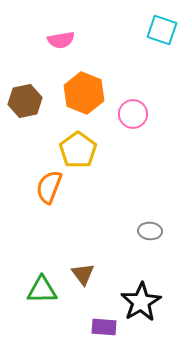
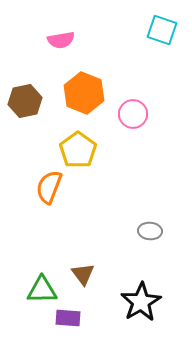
purple rectangle: moved 36 px left, 9 px up
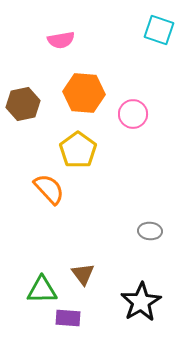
cyan square: moved 3 px left
orange hexagon: rotated 18 degrees counterclockwise
brown hexagon: moved 2 px left, 3 px down
orange semicircle: moved 2 px down; rotated 116 degrees clockwise
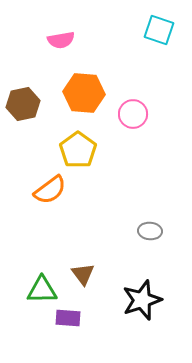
orange semicircle: moved 1 px right, 1 px down; rotated 96 degrees clockwise
black star: moved 1 px right, 2 px up; rotated 12 degrees clockwise
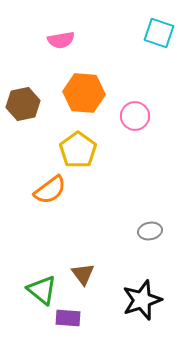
cyan square: moved 3 px down
pink circle: moved 2 px right, 2 px down
gray ellipse: rotated 15 degrees counterclockwise
green triangle: rotated 40 degrees clockwise
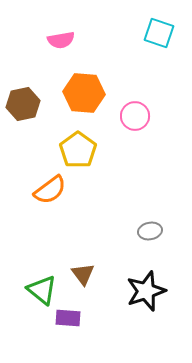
black star: moved 4 px right, 9 px up
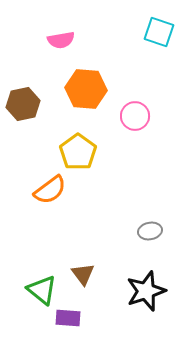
cyan square: moved 1 px up
orange hexagon: moved 2 px right, 4 px up
yellow pentagon: moved 2 px down
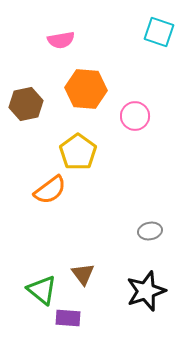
brown hexagon: moved 3 px right
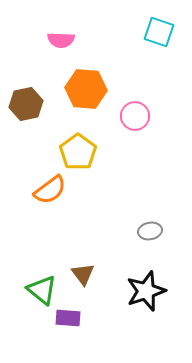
pink semicircle: rotated 12 degrees clockwise
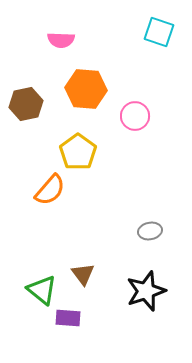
orange semicircle: rotated 12 degrees counterclockwise
